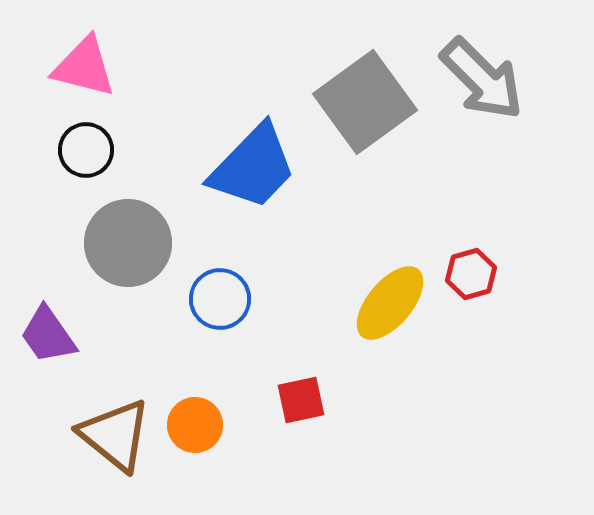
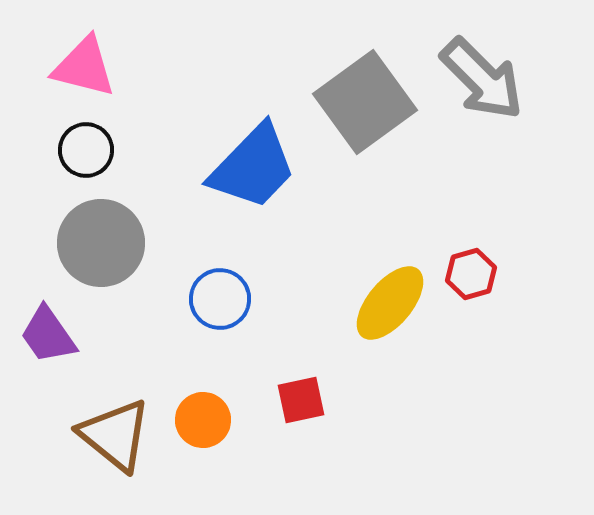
gray circle: moved 27 px left
orange circle: moved 8 px right, 5 px up
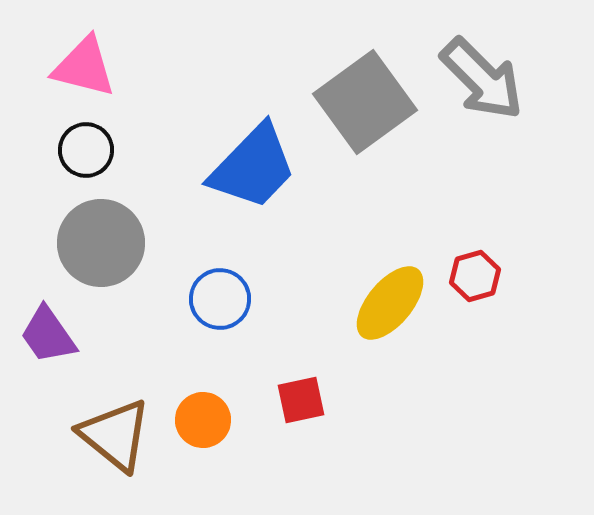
red hexagon: moved 4 px right, 2 px down
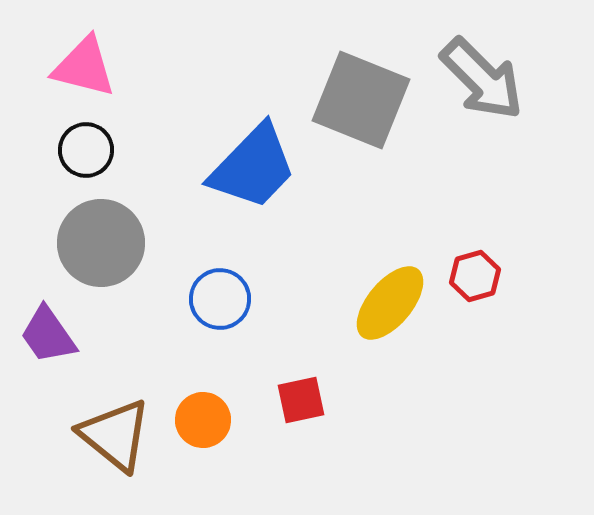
gray square: moved 4 px left, 2 px up; rotated 32 degrees counterclockwise
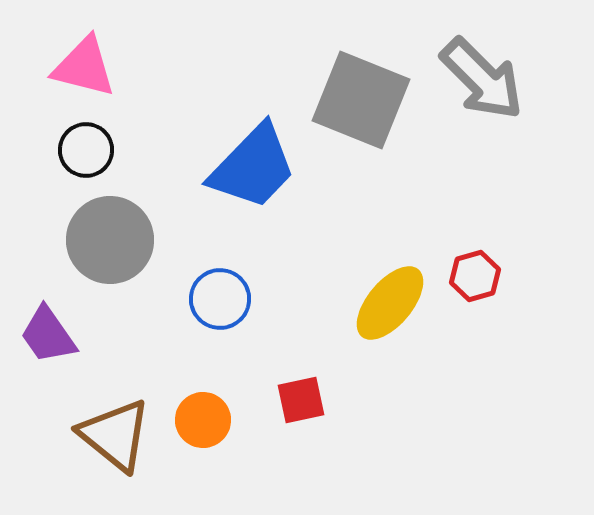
gray circle: moved 9 px right, 3 px up
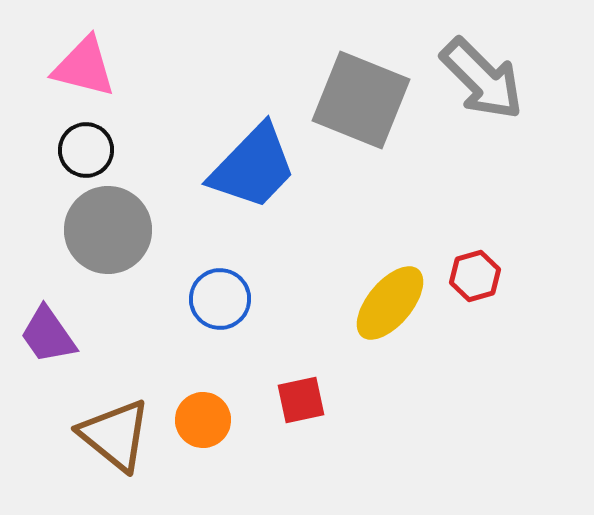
gray circle: moved 2 px left, 10 px up
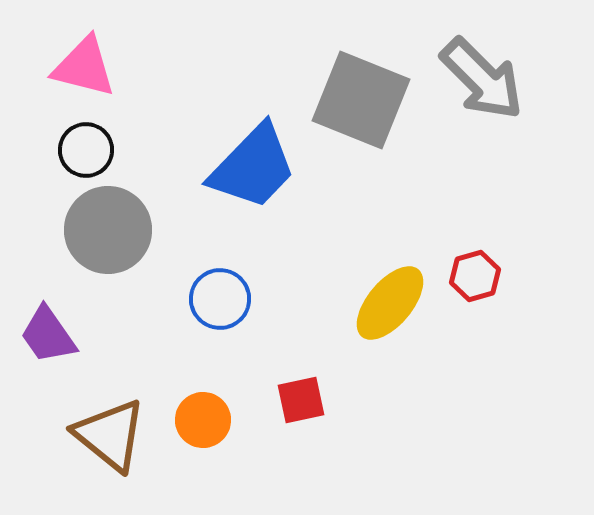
brown triangle: moved 5 px left
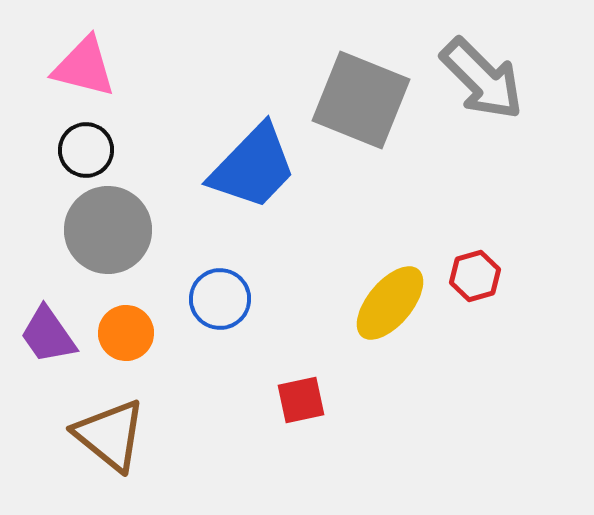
orange circle: moved 77 px left, 87 px up
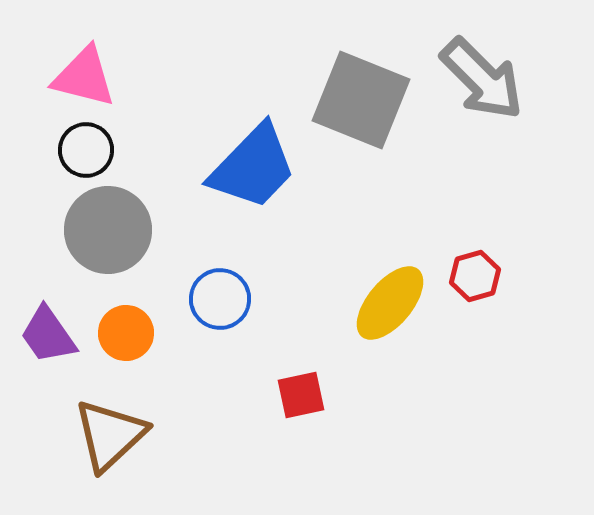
pink triangle: moved 10 px down
red square: moved 5 px up
brown triangle: rotated 38 degrees clockwise
